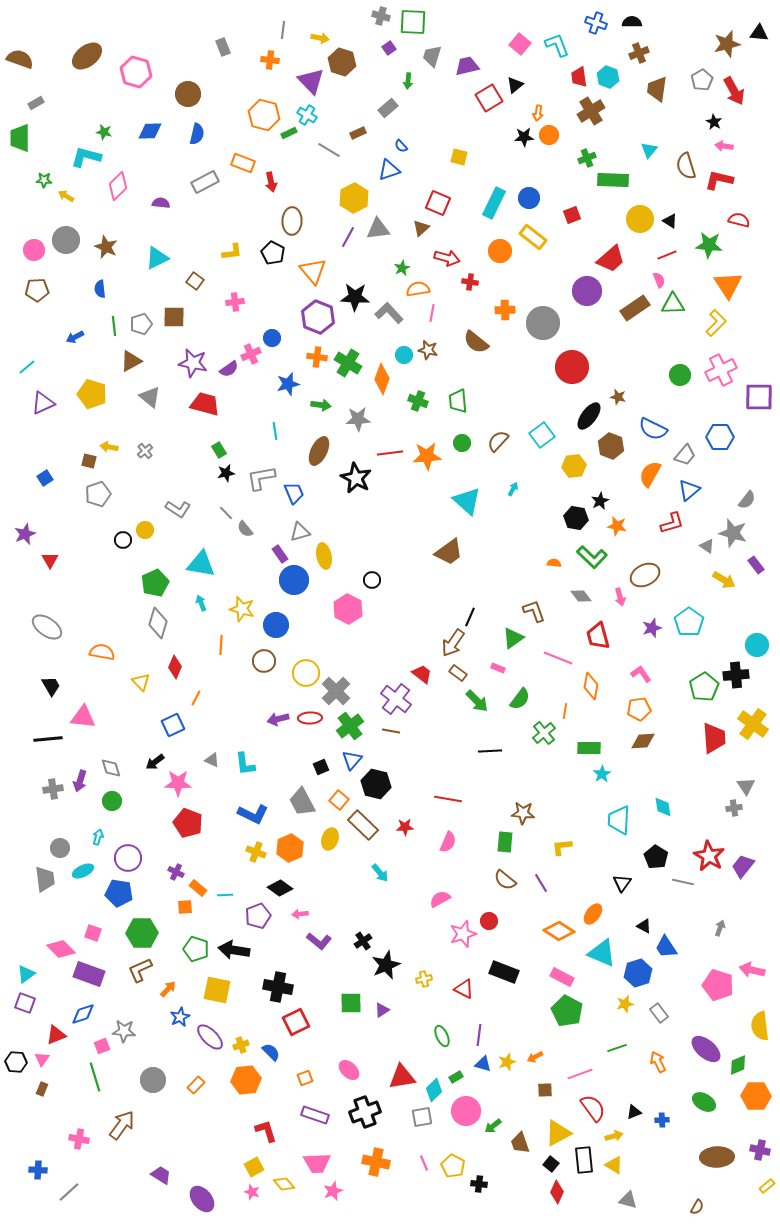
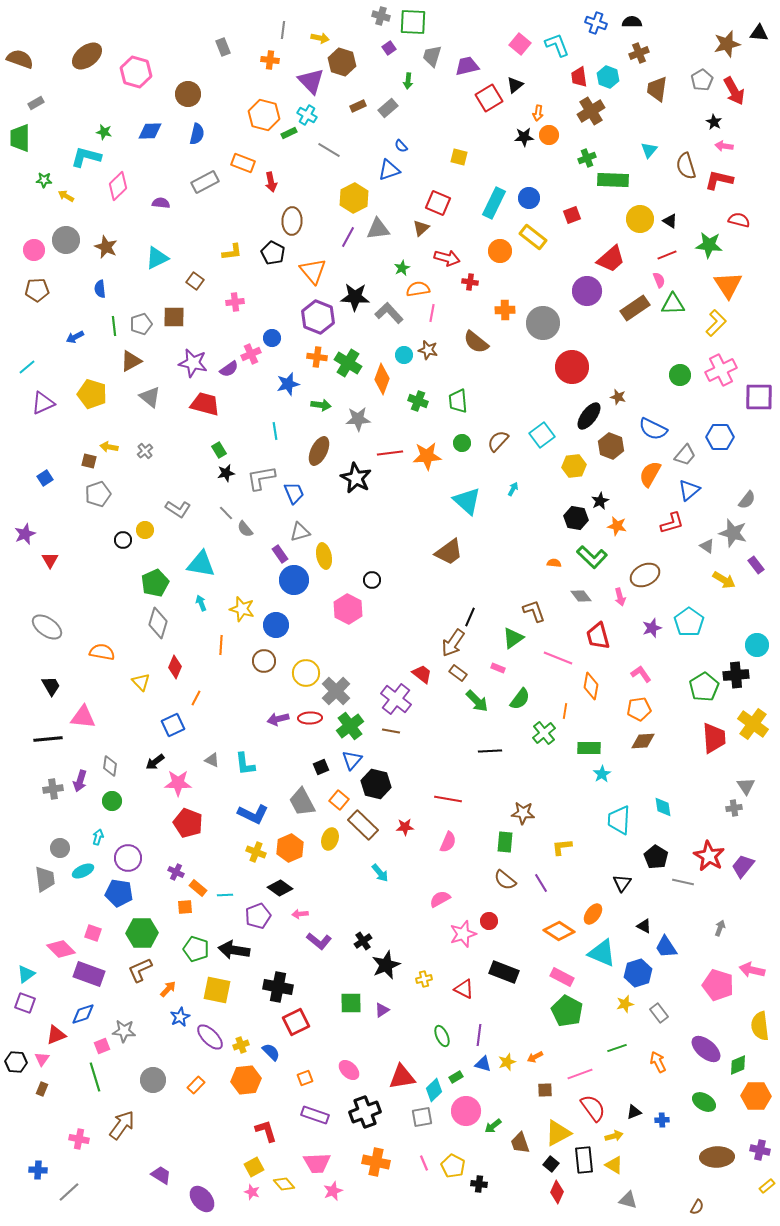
brown rectangle at (358, 133): moved 27 px up
gray diamond at (111, 768): moved 1 px left, 2 px up; rotated 25 degrees clockwise
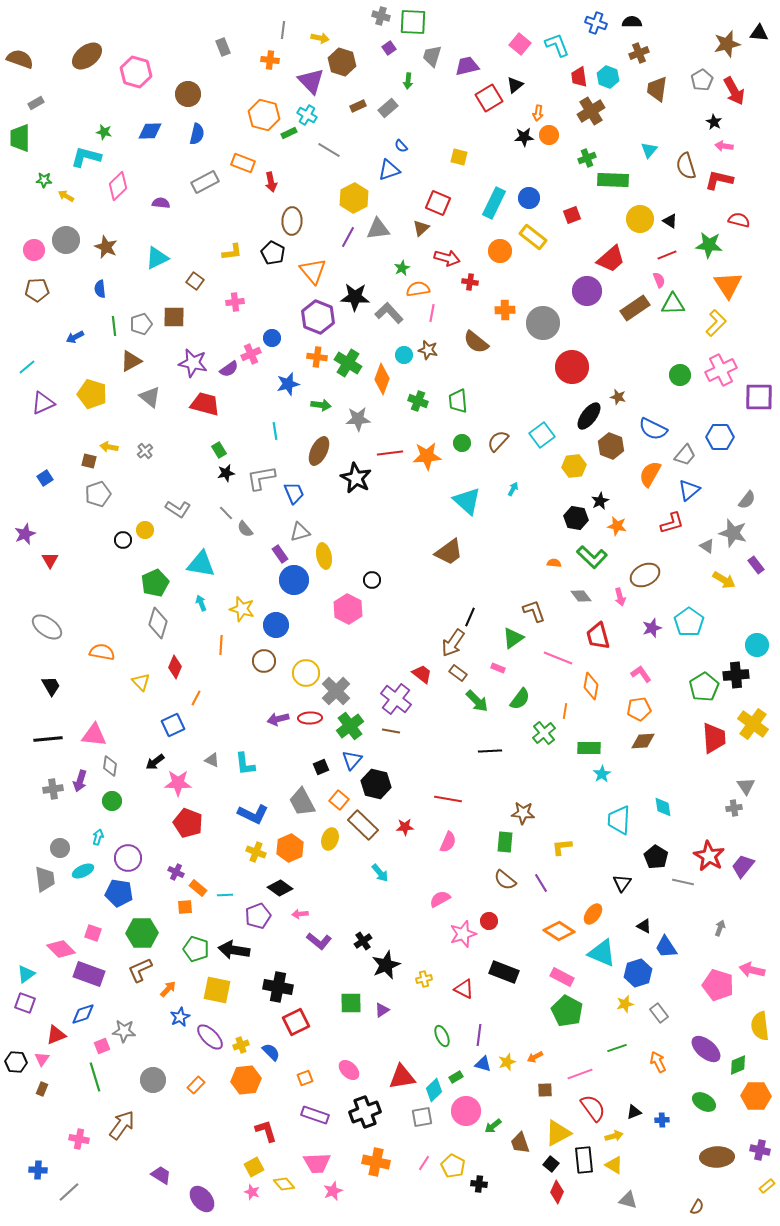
pink triangle at (83, 717): moved 11 px right, 18 px down
pink line at (424, 1163): rotated 56 degrees clockwise
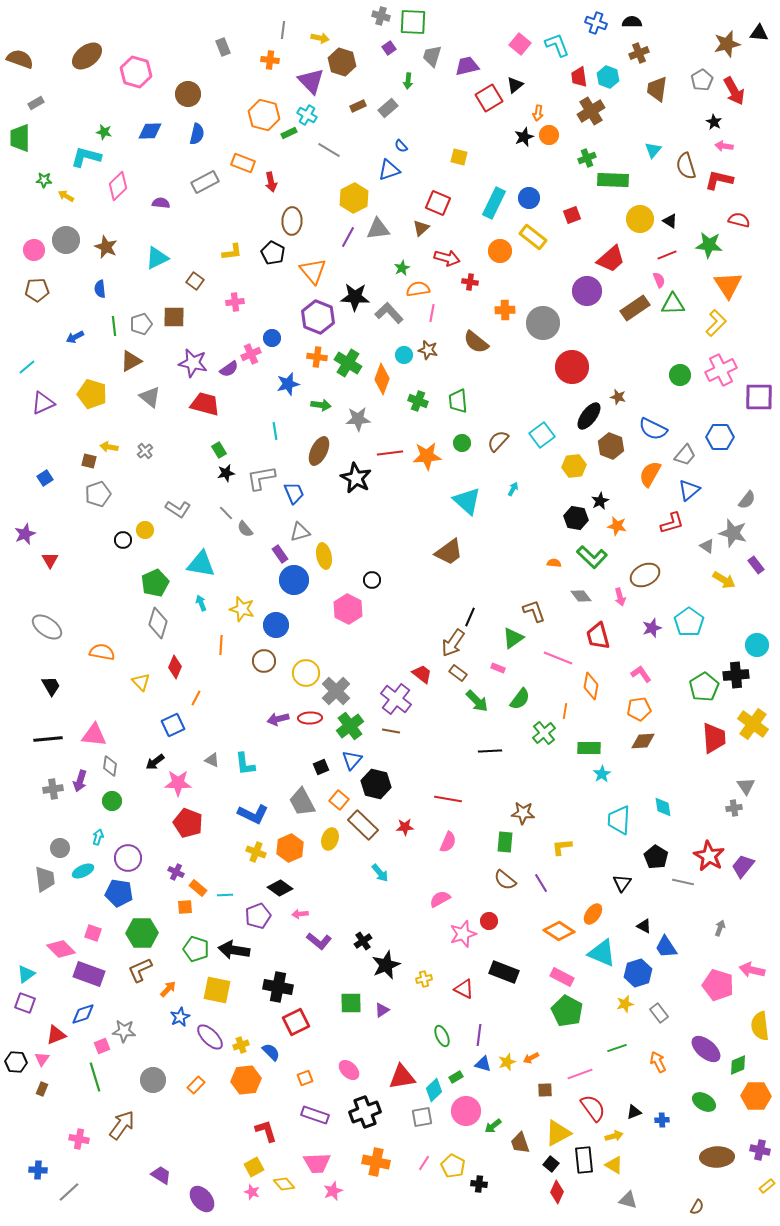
black star at (524, 137): rotated 18 degrees counterclockwise
cyan triangle at (649, 150): moved 4 px right
orange arrow at (535, 1057): moved 4 px left, 1 px down
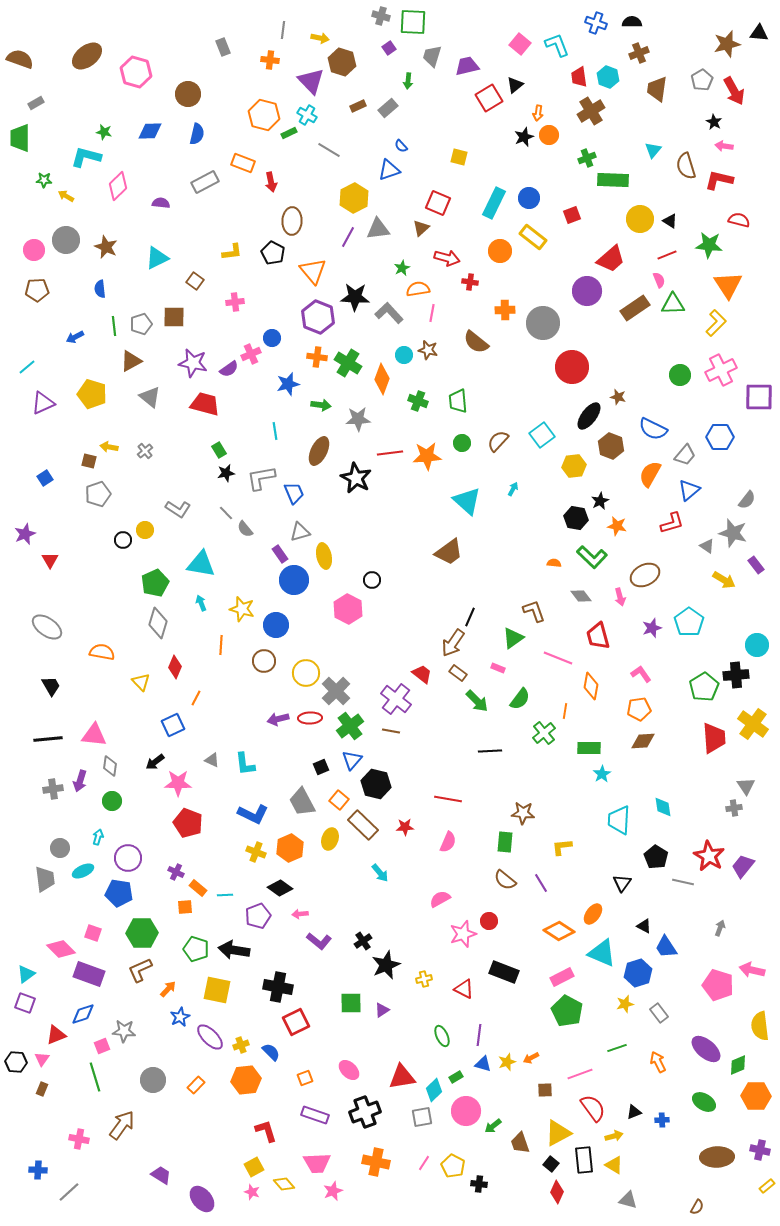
pink rectangle at (562, 977): rotated 55 degrees counterclockwise
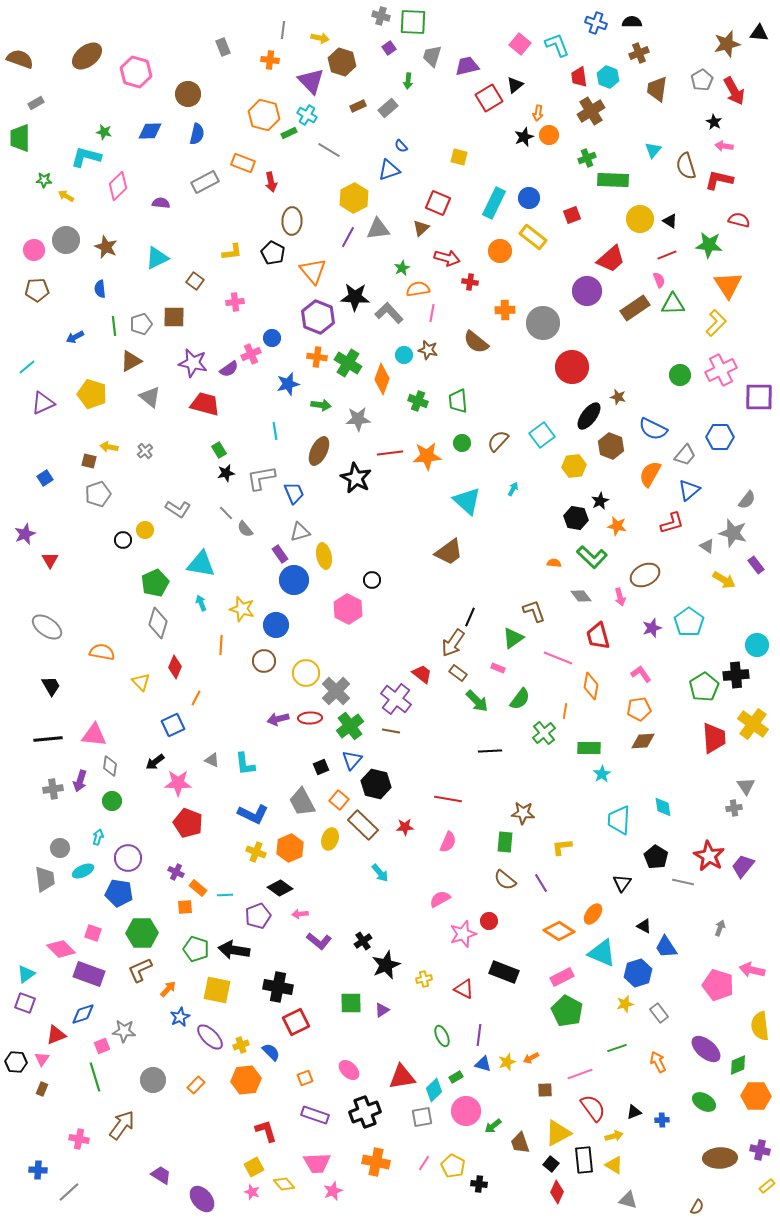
brown ellipse at (717, 1157): moved 3 px right, 1 px down
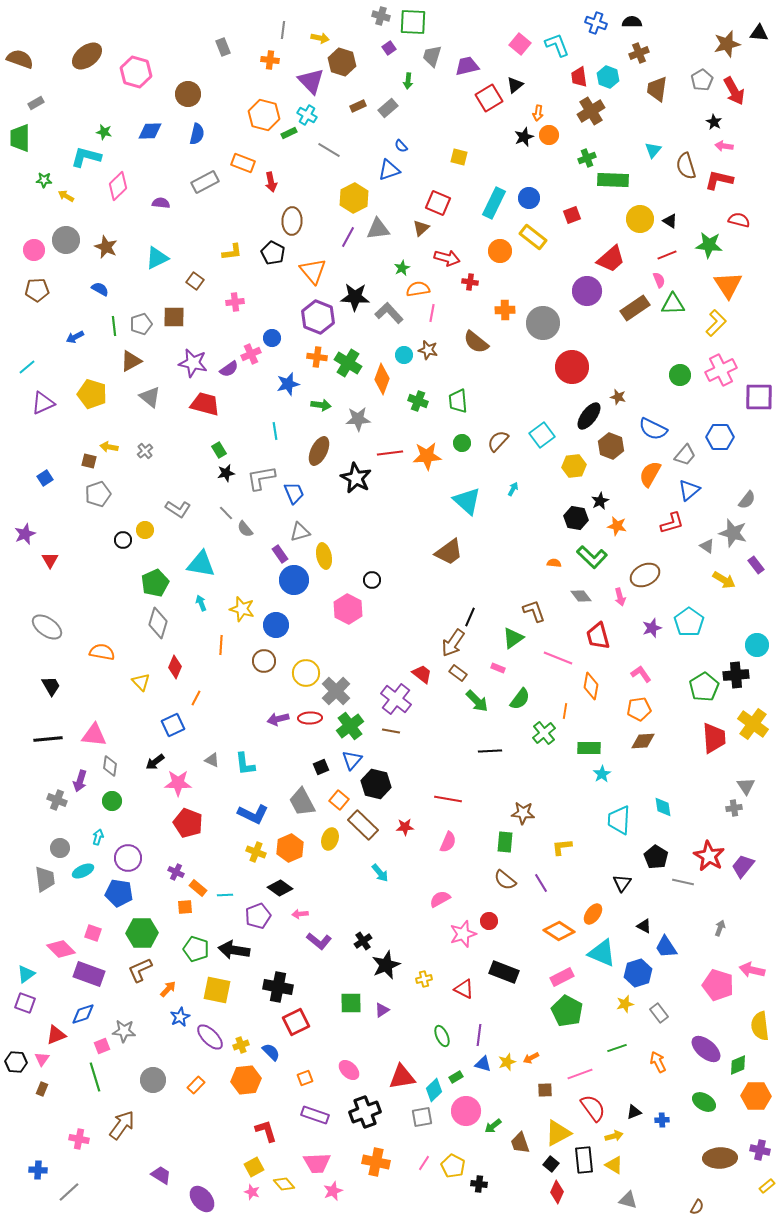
blue semicircle at (100, 289): rotated 126 degrees clockwise
gray cross at (53, 789): moved 4 px right, 11 px down; rotated 30 degrees clockwise
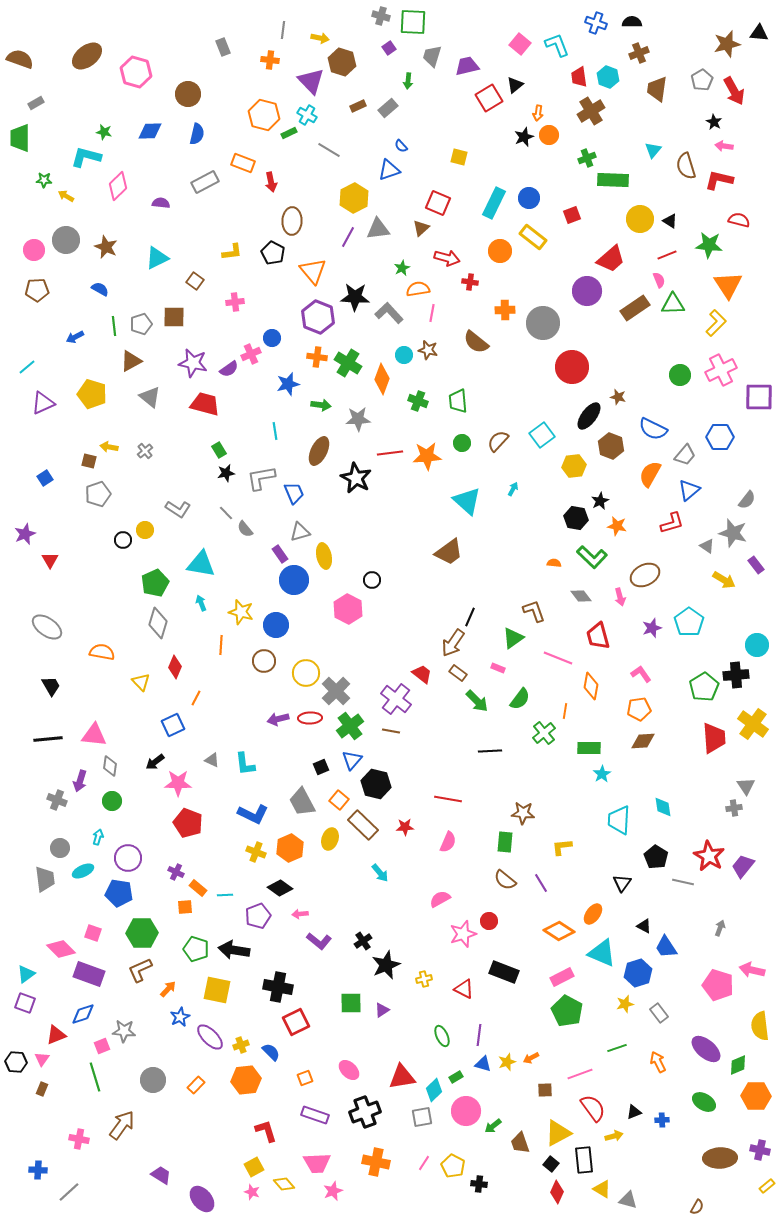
yellow star at (242, 609): moved 1 px left, 3 px down
yellow triangle at (614, 1165): moved 12 px left, 24 px down
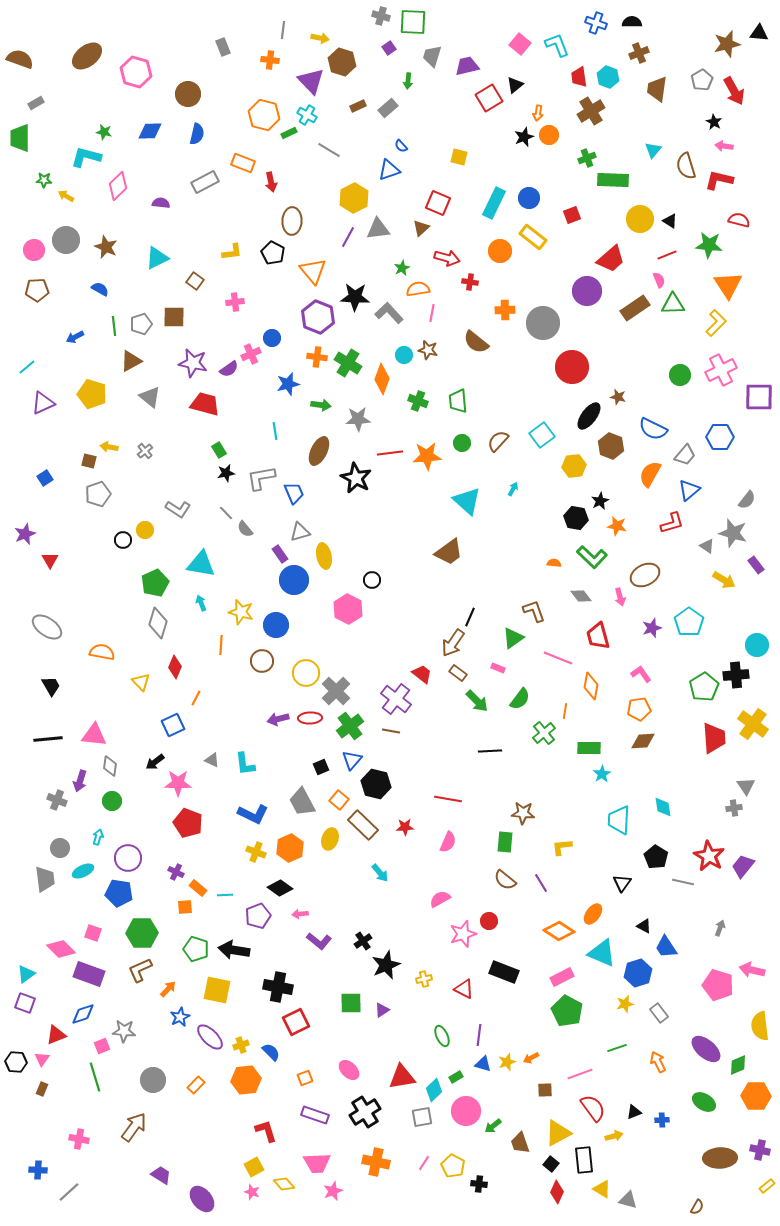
brown circle at (264, 661): moved 2 px left
black cross at (365, 1112): rotated 12 degrees counterclockwise
brown arrow at (122, 1125): moved 12 px right, 2 px down
